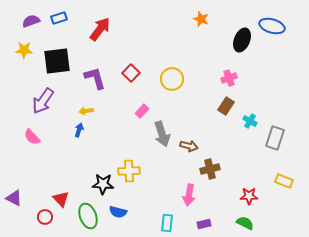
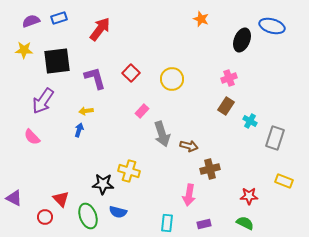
yellow cross: rotated 20 degrees clockwise
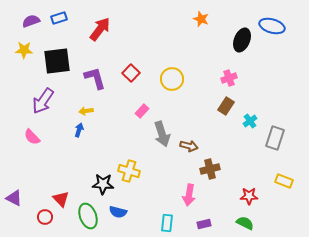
cyan cross: rotated 24 degrees clockwise
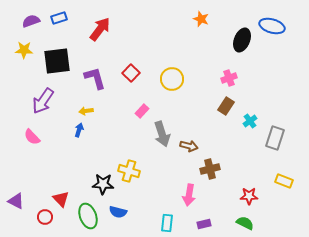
purple triangle: moved 2 px right, 3 px down
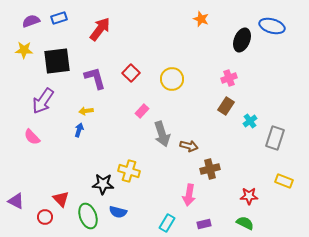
cyan rectangle: rotated 24 degrees clockwise
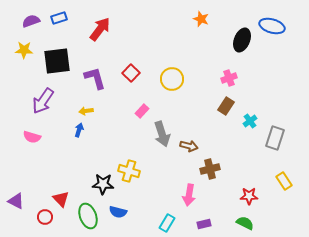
pink semicircle: rotated 30 degrees counterclockwise
yellow rectangle: rotated 36 degrees clockwise
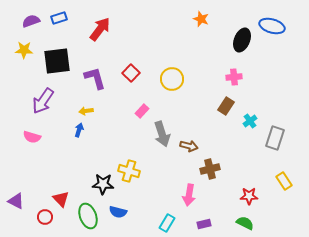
pink cross: moved 5 px right, 1 px up; rotated 14 degrees clockwise
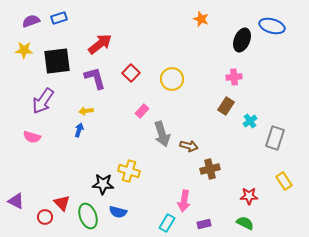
red arrow: moved 15 px down; rotated 15 degrees clockwise
pink arrow: moved 5 px left, 6 px down
red triangle: moved 1 px right, 4 px down
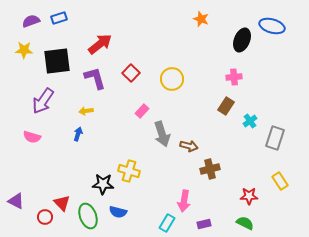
blue arrow: moved 1 px left, 4 px down
yellow rectangle: moved 4 px left
